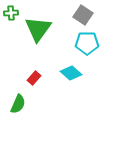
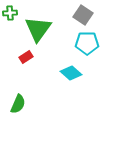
green cross: moved 1 px left
red rectangle: moved 8 px left, 21 px up; rotated 16 degrees clockwise
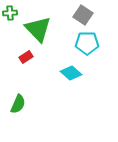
green triangle: rotated 20 degrees counterclockwise
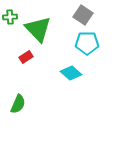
green cross: moved 4 px down
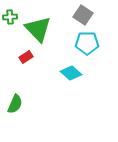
green semicircle: moved 3 px left
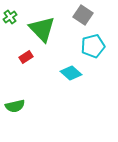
green cross: rotated 32 degrees counterclockwise
green triangle: moved 4 px right
cyan pentagon: moved 6 px right, 3 px down; rotated 15 degrees counterclockwise
green semicircle: moved 2 px down; rotated 54 degrees clockwise
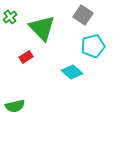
green triangle: moved 1 px up
cyan diamond: moved 1 px right, 1 px up
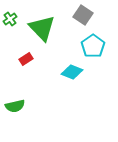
green cross: moved 2 px down
cyan pentagon: rotated 20 degrees counterclockwise
red rectangle: moved 2 px down
cyan diamond: rotated 20 degrees counterclockwise
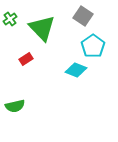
gray square: moved 1 px down
cyan diamond: moved 4 px right, 2 px up
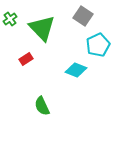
cyan pentagon: moved 5 px right, 1 px up; rotated 10 degrees clockwise
green semicircle: moved 27 px right; rotated 78 degrees clockwise
